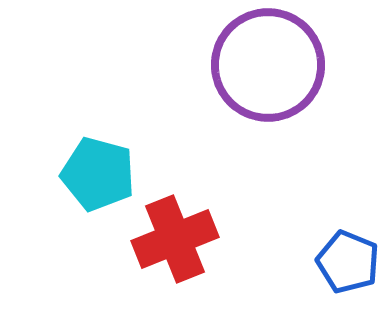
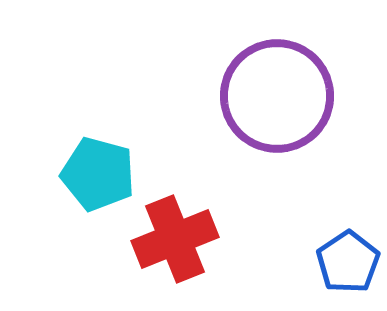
purple circle: moved 9 px right, 31 px down
blue pentagon: rotated 16 degrees clockwise
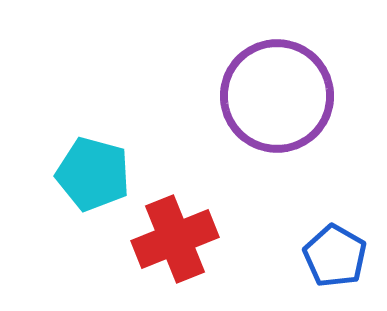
cyan pentagon: moved 5 px left
blue pentagon: moved 13 px left, 6 px up; rotated 8 degrees counterclockwise
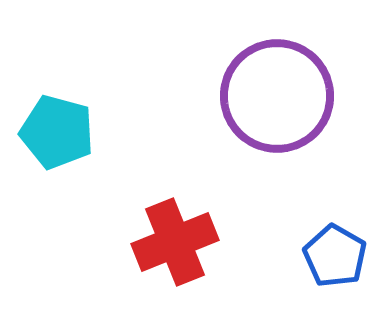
cyan pentagon: moved 36 px left, 42 px up
red cross: moved 3 px down
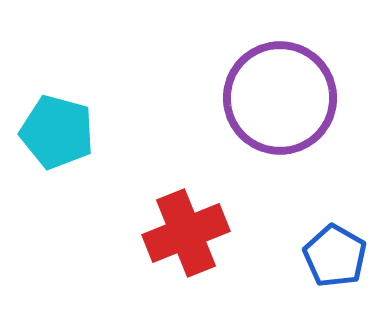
purple circle: moved 3 px right, 2 px down
red cross: moved 11 px right, 9 px up
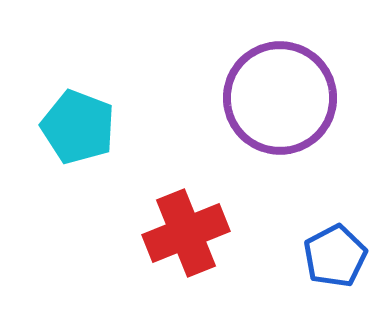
cyan pentagon: moved 21 px right, 5 px up; rotated 6 degrees clockwise
blue pentagon: rotated 14 degrees clockwise
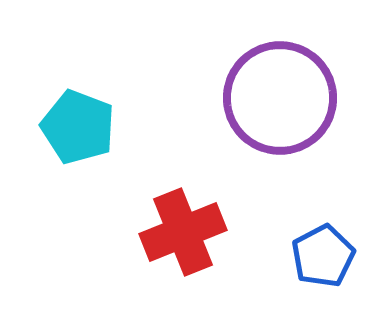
red cross: moved 3 px left, 1 px up
blue pentagon: moved 12 px left
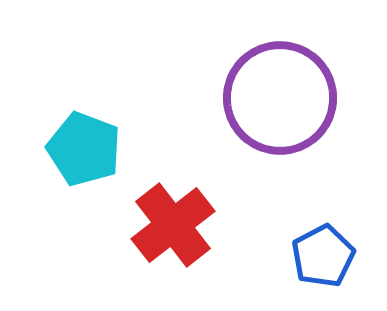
cyan pentagon: moved 6 px right, 22 px down
red cross: moved 10 px left, 7 px up; rotated 16 degrees counterclockwise
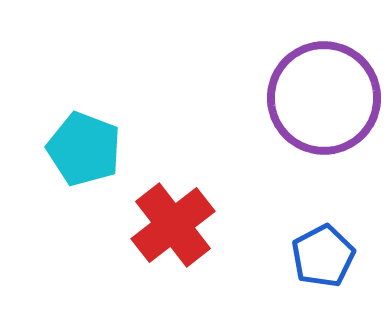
purple circle: moved 44 px right
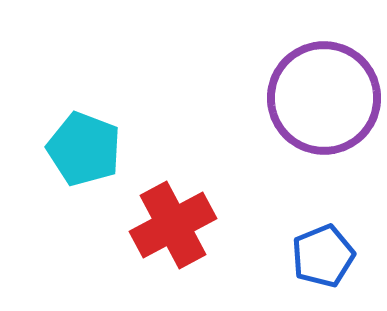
red cross: rotated 10 degrees clockwise
blue pentagon: rotated 6 degrees clockwise
